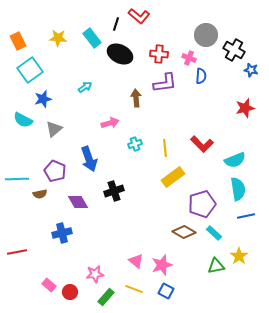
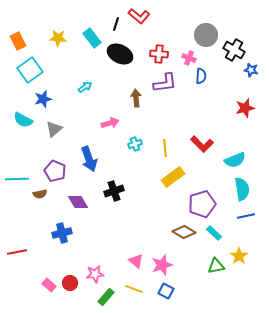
cyan semicircle at (238, 189): moved 4 px right
red circle at (70, 292): moved 9 px up
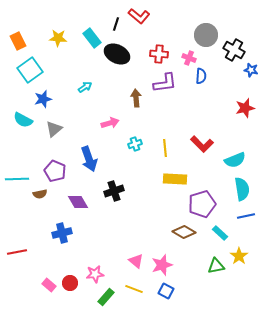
black ellipse at (120, 54): moved 3 px left
yellow rectangle at (173, 177): moved 2 px right, 2 px down; rotated 40 degrees clockwise
cyan rectangle at (214, 233): moved 6 px right
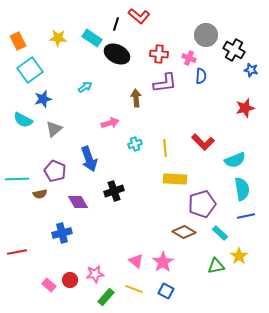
cyan rectangle at (92, 38): rotated 18 degrees counterclockwise
red L-shape at (202, 144): moved 1 px right, 2 px up
pink star at (162, 265): moved 1 px right, 3 px up; rotated 15 degrees counterclockwise
red circle at (70, 283): moved 3 px up
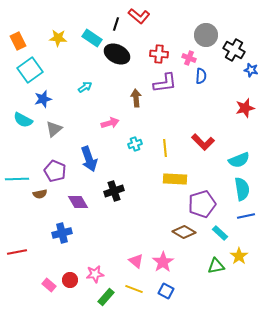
cyan semicircle at (235, 160): moved 4 px right
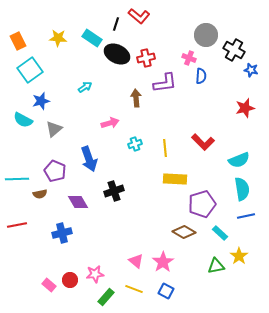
red cross at (159, 54): moved 13 px left, 4 px down; rotated 18 degrees counterclockwise
blue star at (43, 99): moved 2 px left, 2 px down
red line at (17, 252): moved 27 px up
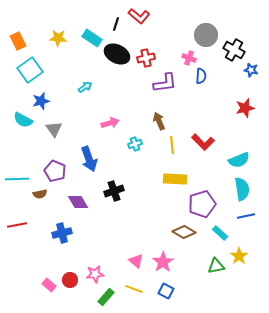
brown arrow at (136, 98): moved 23 px right, 23 px down; rotated 18 degrees counterclockwise
gray triangle at (54, 129): rotated 24 degrees counterclockwise
yellow line at (165, 148): moved 7 px right, 3 px up
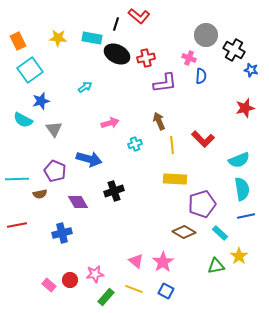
cyan rectangle at (92, 38): rotated 24 degrees counterclockwise
red L-shape at (203, 142): moved 3 px up
blue arrow at (89, 159): rotated 55 degrees counterclockwise
